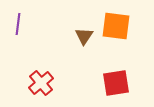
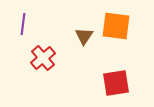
purple line: moved 5 px right
red cross: moved 2 px right, 25 px up
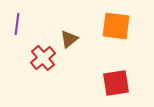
purple line: moved 6 px left
brown triangle: moved 15 px left, 3 px down; rotated 18 degrees clockwise
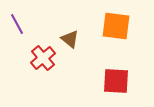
purple line: rotated 35 degrees counterclockwise
brown triangle: moved 1 px right; rotated 42 degrees counterclockwise
red square: moved 2 px up; rotated 12 degrees clockwise
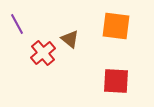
red cross: moved 5 px up
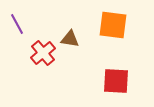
orange square: moved 3 px left, 1 px up
brown triangle: rotated 30 degrees counterclockwise
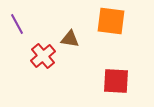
orange square: moved 2 px left, 4 px up
red cross: moved 3 px down
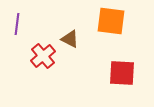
purple line: rotated 35 degrees clockwise
brown triangle: rotated 18 degrees clockwise
red square: moved 6 px right, 8 px up
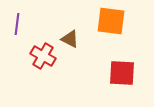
red cross: rotated 20 degrees counterclockwise
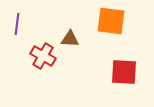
brown triangle: rotated 24 degrees counterclockwise
red square: moved 2 px right, 1 px up
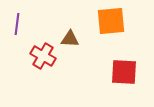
orange square: rotated 12 degrees counterclockwise
